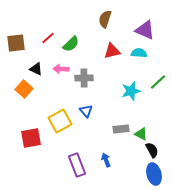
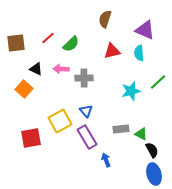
cyan semicircle: rotated 98 degrees counterclockwise
purple rectangle: moved 10 px right, 28 px up; rotated 10 degrees counterclockwise
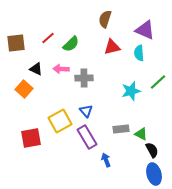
red triangle: moved 4 px up
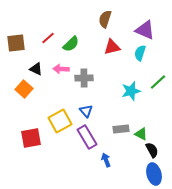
cyan semicircle: moved 1 px right; rotated 21 degrees clockwise
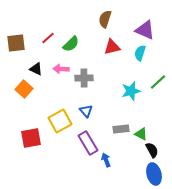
purple rectangle: moved 1 px right, 6 px down
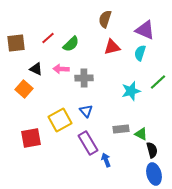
yellow square: moved 1 px up
black semicircle: rotated 14 degrees clockwise
